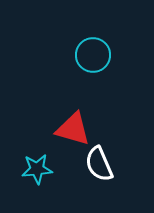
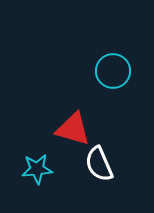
cyan circle: moved 20 px right, 16 px down
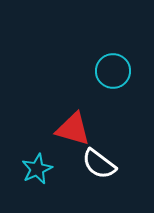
white semicircle: rotated 30 degrees counterclockwise
cyan star: rotated 20 degrees counterclockwise
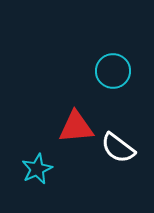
red triangle: moved 3 px right, 2 px up; rotated 21 degrees counterclockwise
white semicircle: moved 19 px right, 16 px up
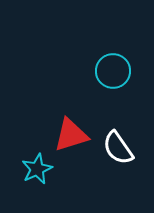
red triangle: moved 5 px left, 8 px down; rotated 12 degrees counterclockwise
white semicircle: rotated 18 degrees clockwise
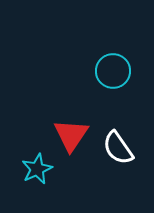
red triangle: rotated 39 degrees counterclockwise
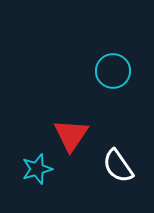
white semicircle: moved 18 px down
cyan star: rotated 8 degrees clockwise
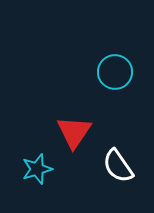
cyan circle: moved 2 px right, 1 px down
red triangle: moved 3 px right, 3 px up
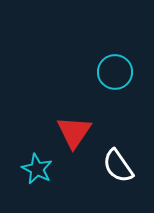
cyan star: rotated 28 degrees counterclockwise
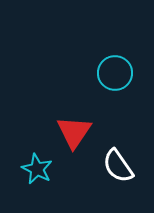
cyan circle: moved 1 px down
